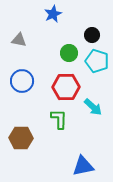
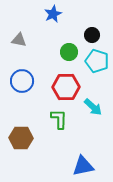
green circle: moved 1 px up
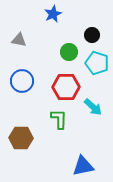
cyan pentagon: moved 2 px down
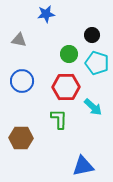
blue star: moved 7 px left; rotated 18 degrees clockwise
green circle: moved 2 px down
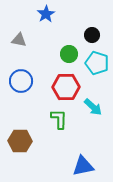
blue star: rotated 24 degrees counterclockwise
blue circle: moved 1 px left
brown hexagon: moved 1 px left, 3 px down
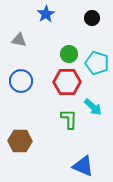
black circle: moved 17 px up
red hexagon: moved 1 px right, 5 px up
green L-shape: moved 10 px right
blue triangle: rotated 35 degrees clockwise
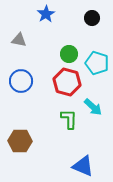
red hexagon: rotated 16 degrees clockwise
